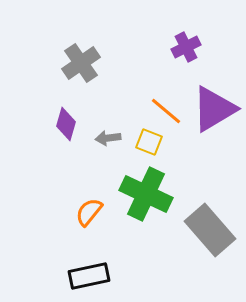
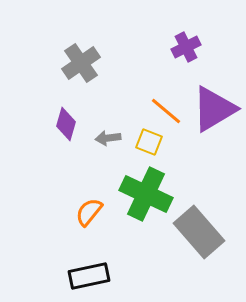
gray rectangle: moved 11 px left, 2 px down
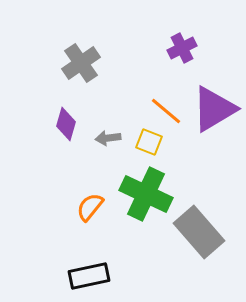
purple cross: moved 4 px left, 1 px down
orange semicircle: moved 1 px right, 5 px up
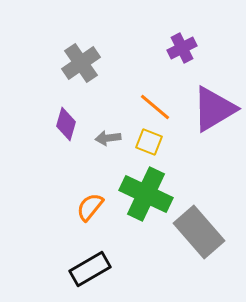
orange line: moved 11 px left, 4 px up
black rectangle: moved 1 px right, 7 px up; rotated 18 degrees counterclockwise
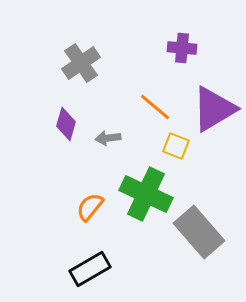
purple cross: rotated 32 degrees clockwise
yellow square: moved 27 px right, 4 px down
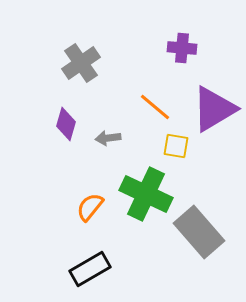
yellow square: rotated 12 degrees counterclockwise
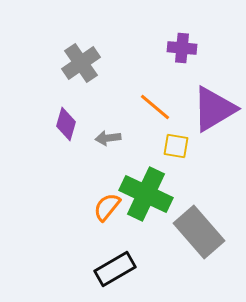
orange semicircle: moved 17 px right
black rectangle: moved 25 px right
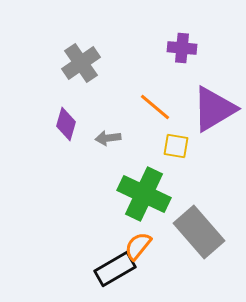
green cross: moved 2 px left
orange semicircle: moved 31 px right, 39 px down
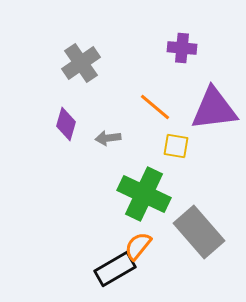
purple triangle: rotated 24 degrees clockwise
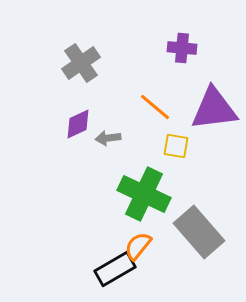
purple diamond: moved 12 px right; rotated 48 degrees clockwise
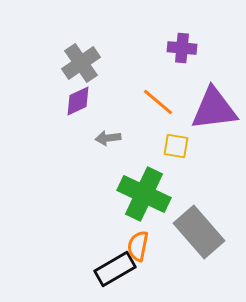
orange line: moved 3 px right, 5 px up
purple diamond: moved 23 px up
orange semicircle: rotated 28 degrees counterclockwise
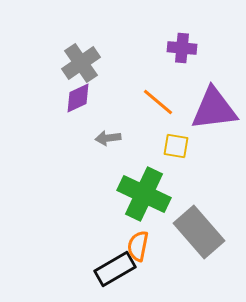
purple diamond: moved 3 px up
